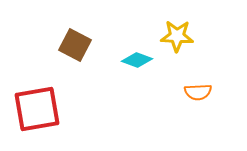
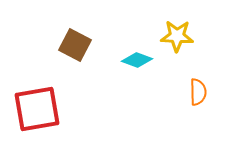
orange semicircle: rotated 88 degrees counterclockwise
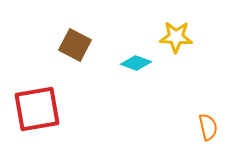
yellow star: moved 1 px left, 1 px down
cyan diamond: moved 1 px left, 3 px down
orange semicircle: moved 10 px right, 35 px down; rotated 12 degrees counterclockwise
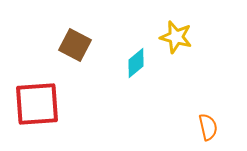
yellow star: rotated 12 degrees clockwise
cyan diamond: rotated 60 degrees counterclockwise
red square: moved 5 px up; rotated 6 degrees clockwise
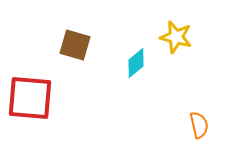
brown square: rotated 12 degrees counterclockwise
red square: moved 7 px left, 6 px up; rotated 9 degrees clockwise
orange semicircle: moved 9 px left, 2 px up
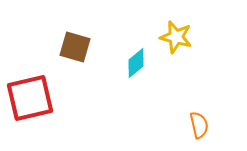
brown square: moved 2 px down
red square: rotated 18 degrees counterclockwise
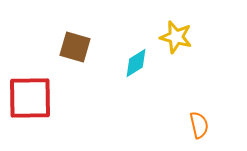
cyan diamond: rotated 8 degrees clockwise
red square: rotated 12 degrees clockwise
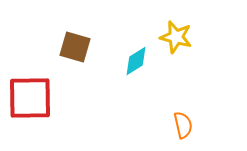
cyan diamond: moved 2 px up
orange semicircle: moved 16 px left
